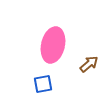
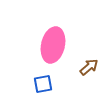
brown arrow: moved 3 px down
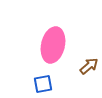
brown arrow: moved 1 px up
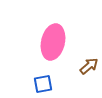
pink ellipse: moved 3 px up
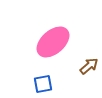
pink ellipse: rotated 36 degrees clockwise
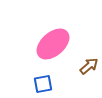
pink ellipse: moved 2 px down
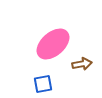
brown arrow: moved 7 px left, 2 px up; rotated 30 degrees clockwise
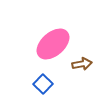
blue square: rotated 36 degrees counterclockwise
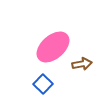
pink ellipse: moved 3 px down
